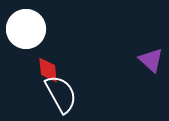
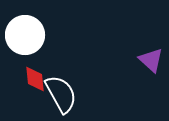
white circle: moved 1 px left, 6 px down
red diamond: moved 13 px left, 9 px down
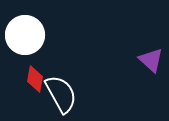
red diamond: rotated 16 degrees clockwise
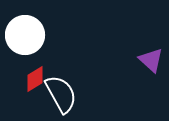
red diamond: rotated 48 degrees clockwise
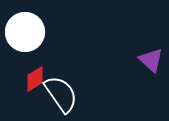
white circle: moved 3 px up
white semicircle: rotated 6 degrees counterclockwise
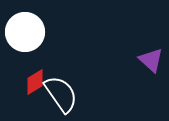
red diamond: moved 3 px down
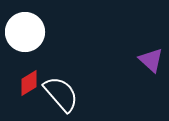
red diamond: moved 6 px left, 1 px down
white semicircle: rotated 6 degrees counterclockwise
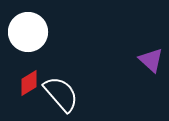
white circle: moved 3 px right
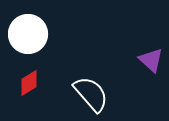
white circle: moved 2 px down
white semicircle: moved 30 px right
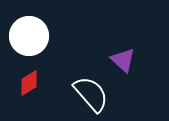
white circle: moved 1 px right, 2 px down
purple triangle: moved 28 px left
